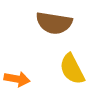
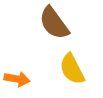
brown semicircle: rotated 45 degrees clockwise
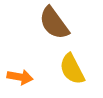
orange arrow: moved 3 px right, 2 px up
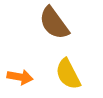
yellow semicircle: moved 4 px left, 5 px down
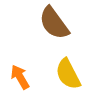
orange arrow: rotated 130 degrees counterclockwise
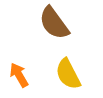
orange arrow: moved 1 px left, 2 px up
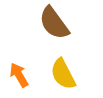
yellow semicircle: moved 5 px left
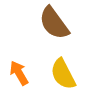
orange arrow: moved 2 px up
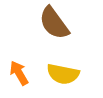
yellow semicircle: rotated 52 degrees counterclockwise
